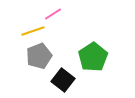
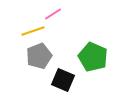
green pentagon: rotated 16 degrees counterclockwise
black square: rotated 15 degrees counterclockwise
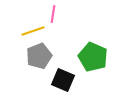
pink line: rotated 48 degrees counterclockwise
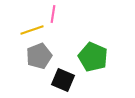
yellow line: moved 1 px left, 1 px up
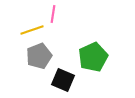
green pentagon: rotated 24 degrees clockwise
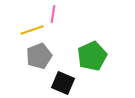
green pentagon: moved 1 px left, 1 px up
black square: moved 3 px down
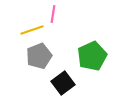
black square: rotated 30 degrees clockwise
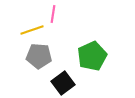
gray pentagon: rotated 25 degrees clockwise
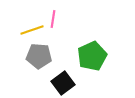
pink line: moved 5 px down
